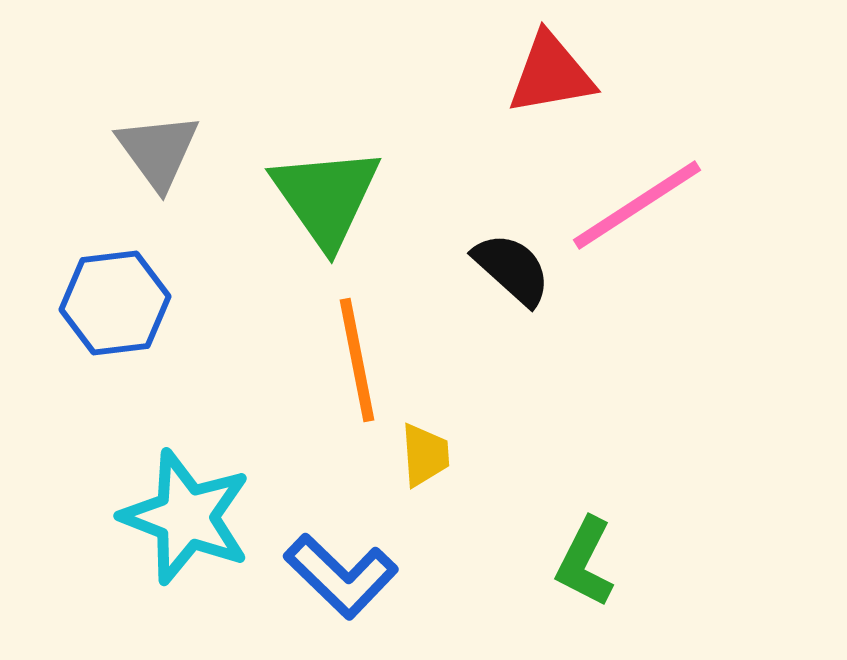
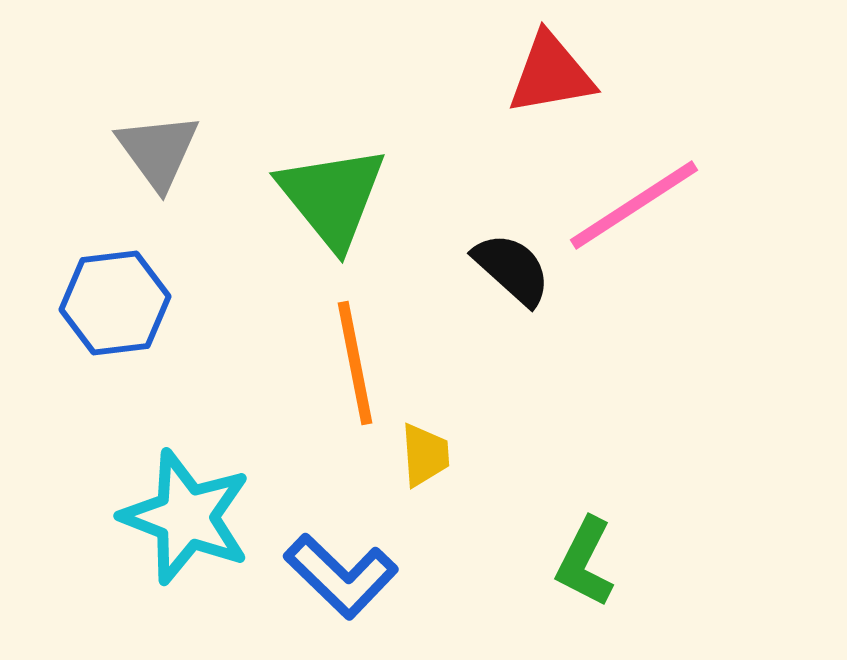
green triangle: moved 6 px right; rotated 4 degrees counterclockwise
pink line: moved 3 px left
orange line: moved 2 px left, 3 px down
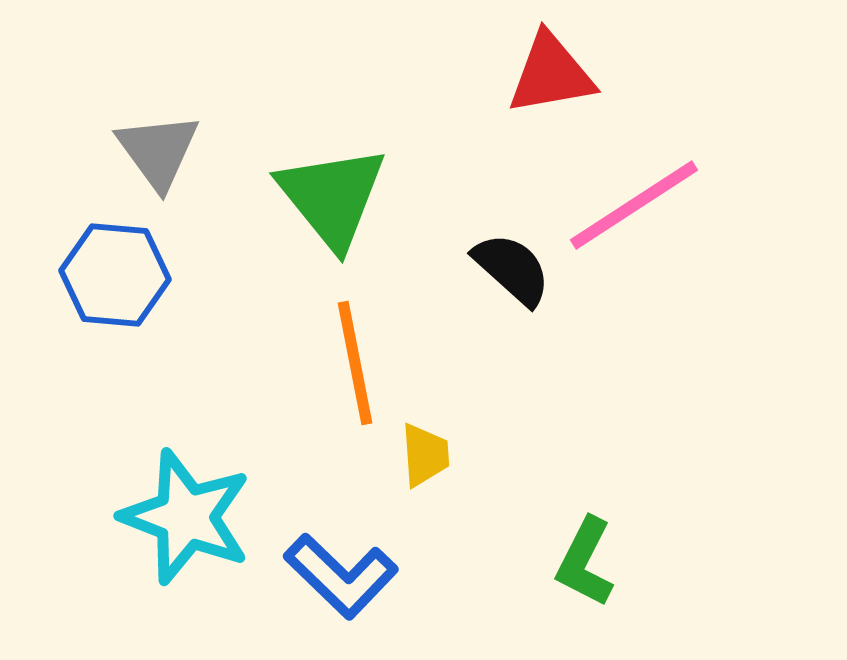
blue hexagon: moved 28 px up; rotated 12 degrees clockwise
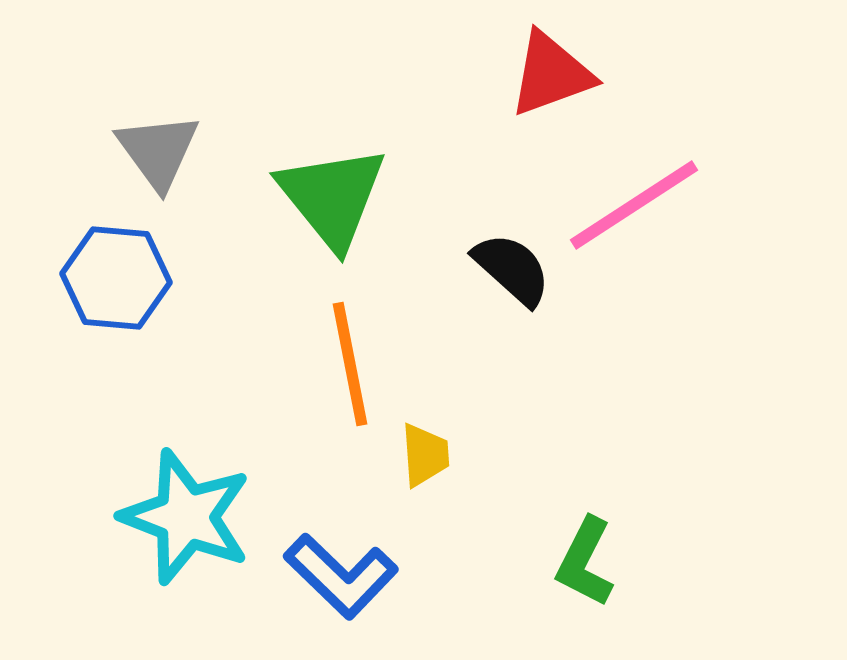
red triangle: rotated 10 degrees counterclockwise
blue hexagon: moved 1 px right, 3 px down
orange line: moved 5 px left, 1 px down
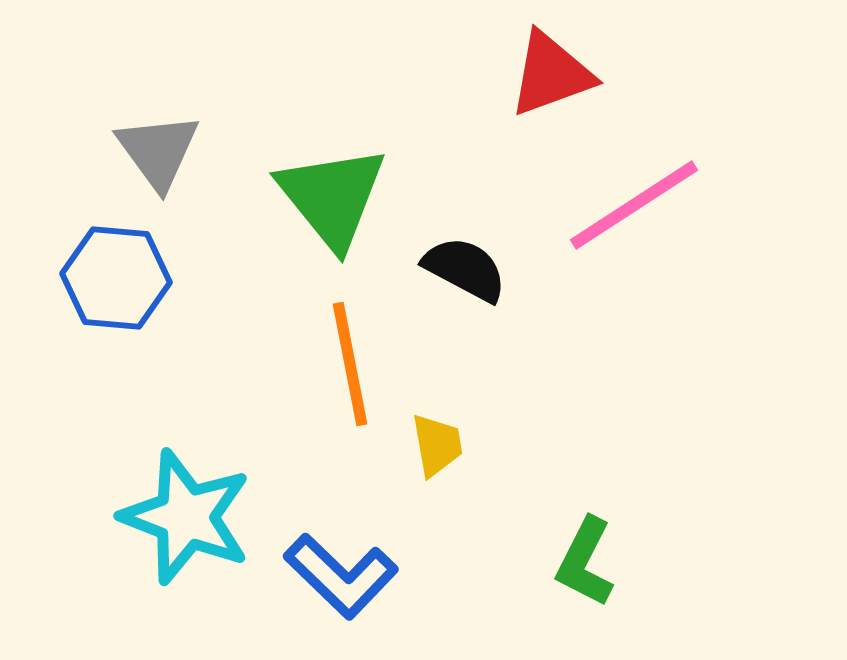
black semicircle: moved 47 px left; rotated 14 degrees counterclockwise
yellow trapezoid: moved 12 px right, 10 px up; rotated 6 degrees counterclockwise
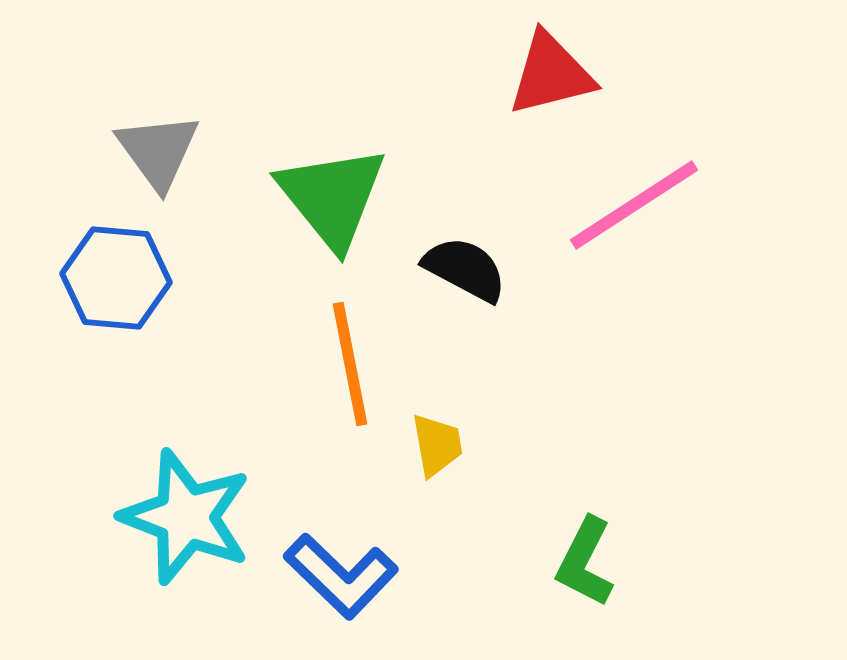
red triangle: rotated 6 degrees clockwise
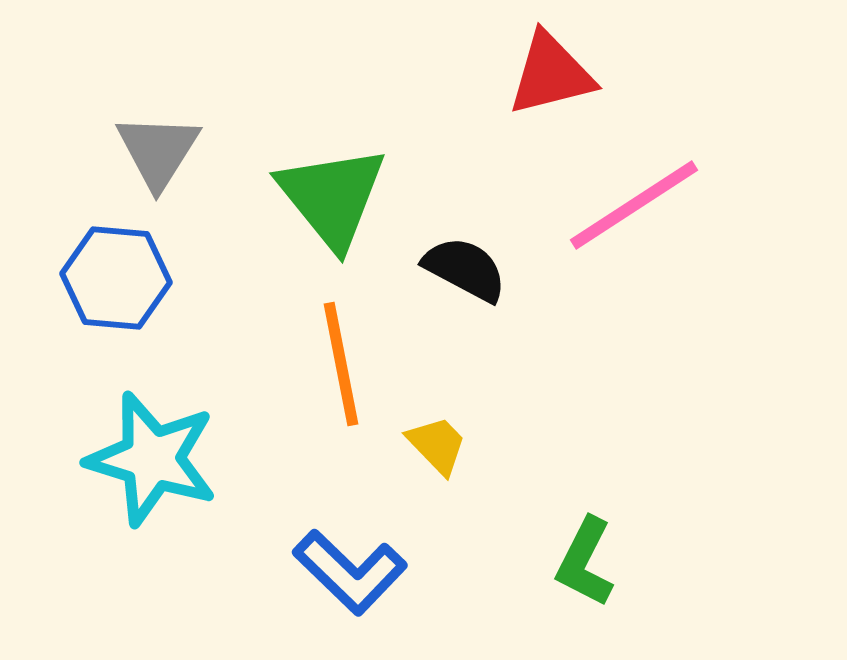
gray triangle: rotated 8 degrees clockwise
orange line: moved 9 px left
yellow trapezoid: rotated 34 degrees counterclockwise
cyan star: moved 34 px left, 58 px up; rotated 4 degrees counterclockwise
blue L-shape: moved 9 px right, 4 px up
